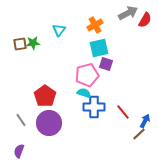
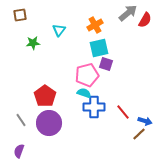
gray arrow: rotated 12 degrees counterclockwise
brown square: moved 29 px up
blue arrow: rotated 80 degrees clockwise
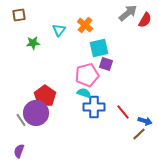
brown square: moved 1 px left
orange cross: moved 10 px left; rotated 21 degrees counterclockwise
purple circle: moved 13 px left, 10 px up
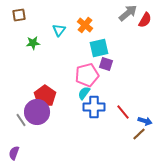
cyan semicircle: rotated 72 degrees counterclockwise
purple circle: moved 1 px right, 1 px up
purple semicircle: moved 5 px left, 2 px down
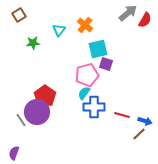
brown square: rotated 24 degrees counterclockwise
cyan square: moved 1 px left, 1 px down
red line: moved 1 px left, 3 px down; rotated 35 degrees counterclockwise
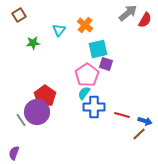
pink pentagon: rotated 20 degrees counterclockwise
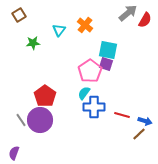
cyan square: moved 10 px right, 1 px down; rotated 24 degrees clockwise
pink pentagon: moved 3 px right, 4 px up
purple circle: moved 3 px right, 8 px down
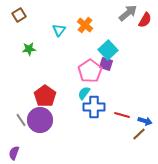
green star: moved 4 px left, 6 px down
cyan square: rotated 36 degrees clockwise
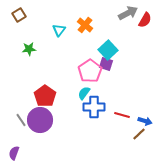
gray arrow: rotated 12 degrees clockwise
